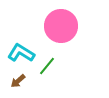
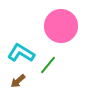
green line: moved 1 px right, 1 px up
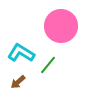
brown arrow: moved 1 px down
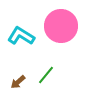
cyan L-shape: moved 17 px up
green line: moved 2 px left, 10 px down
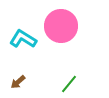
cyan L-shape: moved 2 px right, 3 px down
green line: moved 23 px right, 9 px down
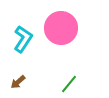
pink circle: moved 2 px down
cyan L-shape: rotated 92 degrees clockwise
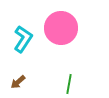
green line: rotated 30 degrees counterclockwise
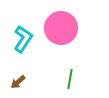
green line: moved 1 px right, 5 px up
